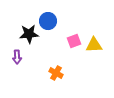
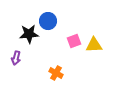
purple arrow: moved 1 px left, 1 px down; rotated 16 degrees clockwise
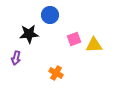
blue circle: moved 2 px right, 6 px up
pink square: moved 2 px up
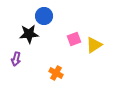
blue circle: moved 6 px left, 1 px down
yellow triangle: rotated 30 degrees counterclockwise
purple arrow: moved 1 px down
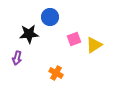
blue circle: moved 6 px right, 1 px down
purple arrow: moved 1 px right, 1 px up
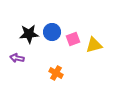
blue circle: moved 2 px right, 15 px down
pink square: moved 1 px left
yellow triangle: rotated 18 degrees clockwise
purple arrow: rotated 88 degrees clockwise
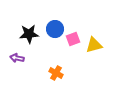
blue circle: moved 3 px right, 3 px up
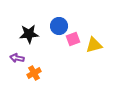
blue circle: moved 4 px right, 3 px up
orange cross: moved 22 px left; rotated 32 degrees clockwise
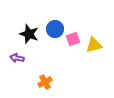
blue circle: moved 4 px left, 3 px down
black star: rotated 24 degrees clockwise
orange cross: moved 11 px right, 9 px down
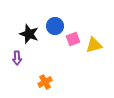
blue circle: moved 3 px up
purple arrow: rotated 104 degrees counterclockwise
